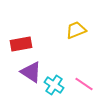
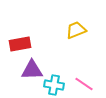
red rectangle: moved 1 px left
purple triangle: moved 1 px right, 2 px up; rotated 35 degrees counterclockwise
cyan cross: rotated 24 degrees counterclockwise
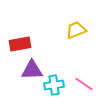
cyan cross: rotated 18 degrees counterclockwise
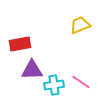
yellow trapezoid: moved 4 px right, 5 px up
pink line: moved 3 px left, 2 px up
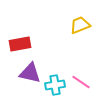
purple triangle: moved 2 px left, 3 px down; rotated 15 degrees clockwise
cyan cross: moved 1 px right
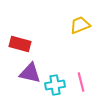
red rectangle: rotated 25 degrees clockwise
pink line: rotated 42 degrees clockwise
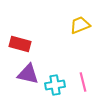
purple triangle: moved 2 px left, 1 px down
pink line: moved 2 px right
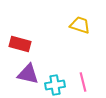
yellow trapezoid: rotated 40 degrees clockwise
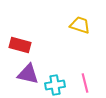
red rectangle: moved 1 px down
pink line: moved 2 px right, 1 px down
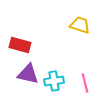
cyan cross: moved 1 px left, 4 px up
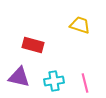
red rectangle: moved 13 px right
purple triangle: moved 9 px left, 3 px down
